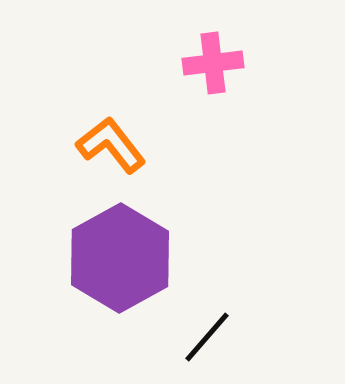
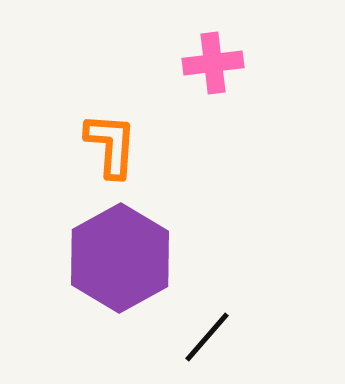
orange L-shape: rotated 42 degrees clockwise
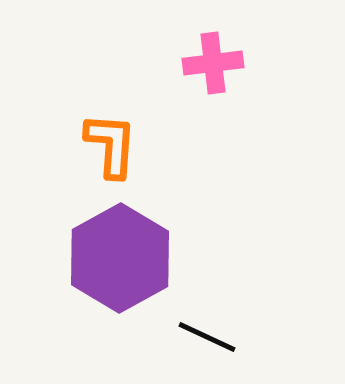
black line: rotated 74 degrees clockwise
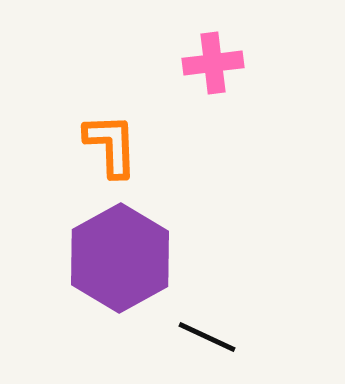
orange L-shape: rotated 6 degrees counterclockwise
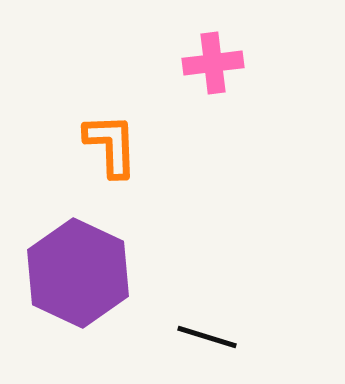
purple hexagon: moved 42 px left, 15 px down; rotated 6 degrees counterclockwise
black line: rotated 8 degrees counterclockwise
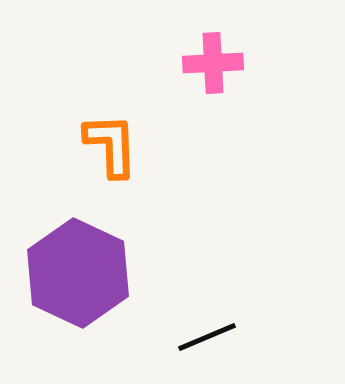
pink cross: rotated 4 degrees clockwise
black line: rotated 40 degrees counterclockwise
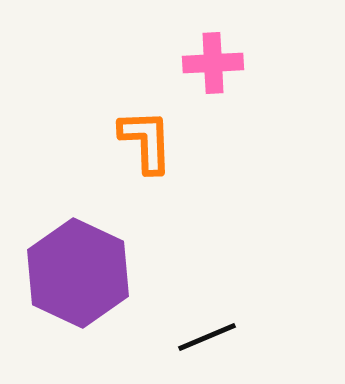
orange L-shape: moved 35 px right, 4 px up
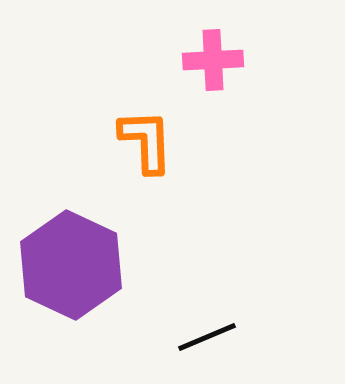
pink cross: moved 3 px up
purple hexagon: moved 7 px left, 8 px up
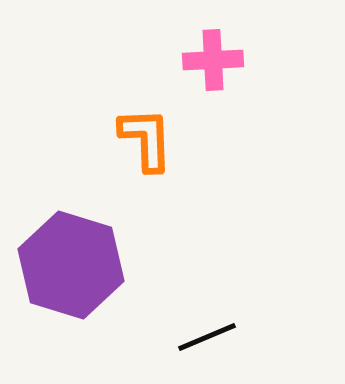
orange L-shape: moved 2 px up
purple hexagon: rotated 8 degrees counterclockwise
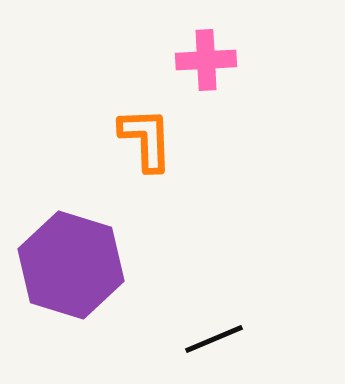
pink cross: moved 7 px left
black line: moved 7 px right, 2 px down
